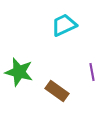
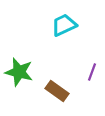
purple line: rotated 30 degrees clockwise
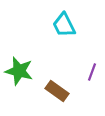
cyan trapezoid: rotated 92 degrees counterclockwise
green star: moved 1 px up
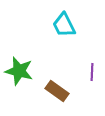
purple line: rotated 18 degrees counterclockwise
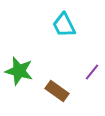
purple line: rotated 36 degrees clockwise
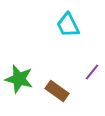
cyan trapezoid: moved 4 px right
green star: moved 8 px down
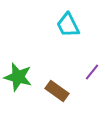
green star: moved 1 px left, 2 px up
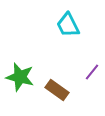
green star: moved 2 px right
brown rectangle: moved 1 px up
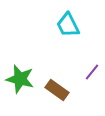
green star: moved 2 px down
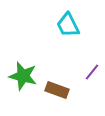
green star: moved 3 px right, 3 px up
brown rectangle: rotated 15 degrees counterclockwise
